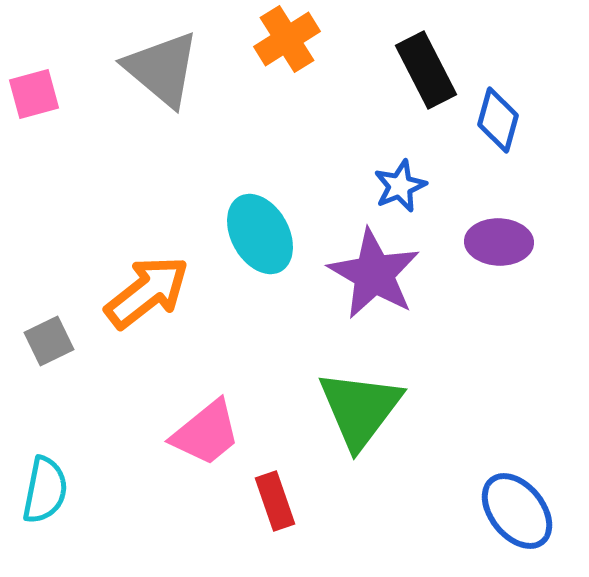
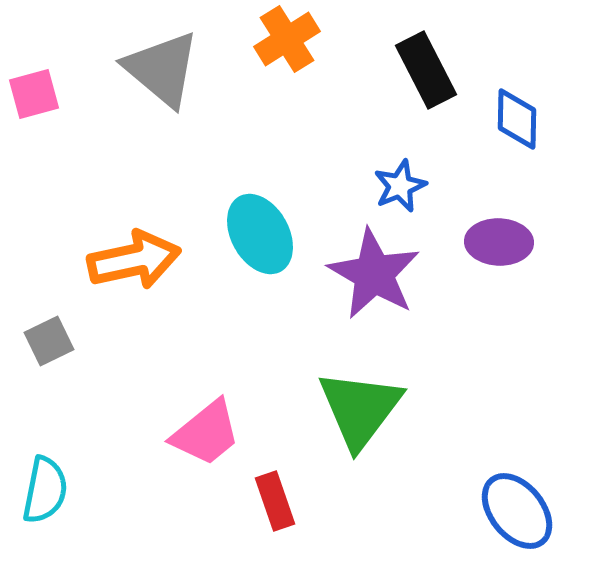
blue diamond: moved 19 px right, 1 px up; rotated 14 degrees counterclockwise
orange arrow: moved 13 px left, 32 px up; rotated 26 degrees clockwise
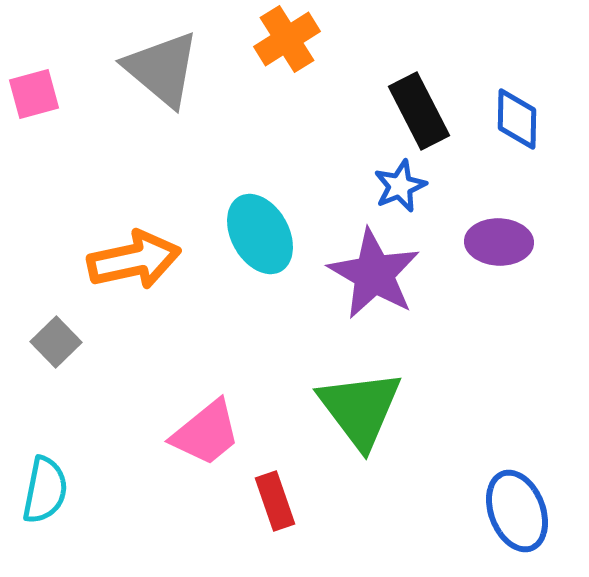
black rectangle: moved 7 px left, 41 px down
gray square: moved 7 px right, 1 px down; rotated 18 degrees counterclockwise
green triangle: rotated 14 degrees counterclockwise
blue ellipse: rotated 18 degrees clockwise
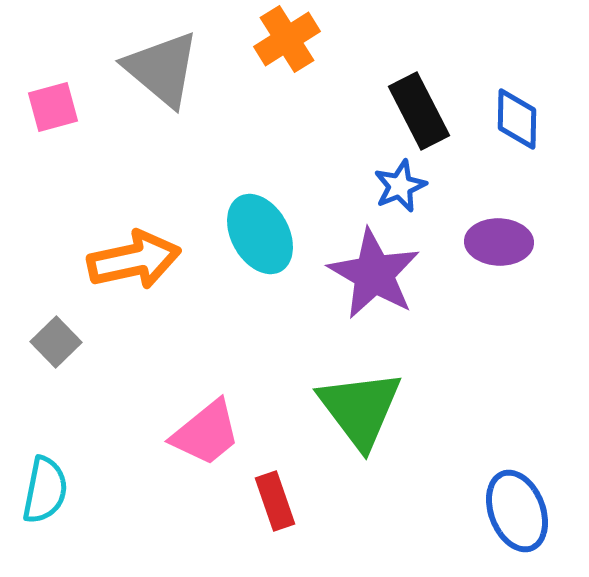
pink square: moved 19 px right, 13 px down
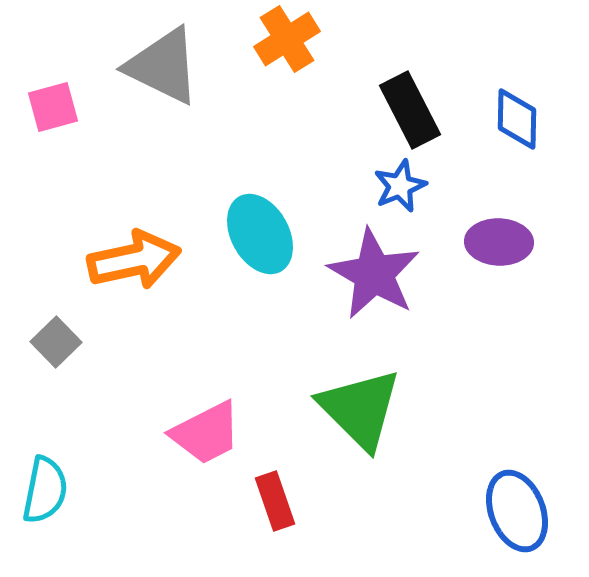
gray triangle: moved 1 px right, 3 px up; rotated 14 degrees counterclockwise
black rectangle: moved 9 px left, 1 px up
green triangle: rotated 8 degrees counterclockwise
pink trapezoid: rotated 12 degrees clockwise
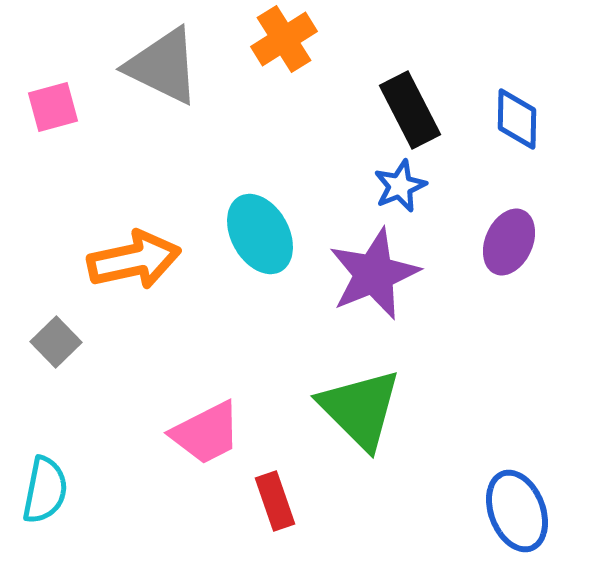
orange cross: moved 3 px left
purple ellipse: moved 10 px right; rotated 68 degrees counterclockwise
purple star: rotated 20 degrees clockwise
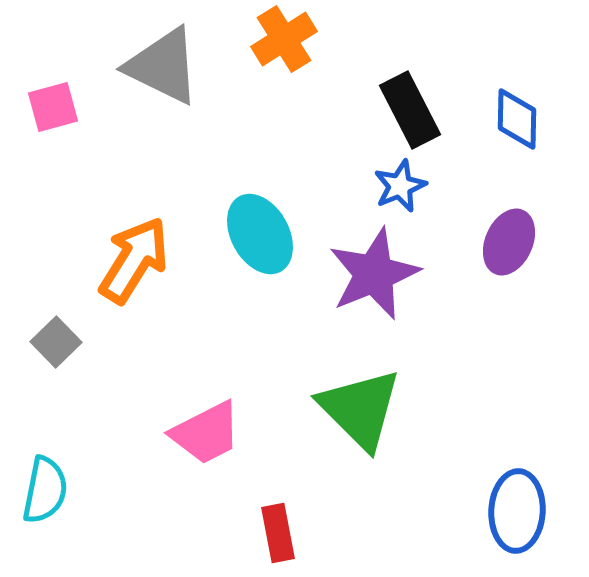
orange arrow: rotated 46 degrees counterclockwise
red rectangle: moved 3 px right, 32 px down; rotated 8 degrees clockwise
blue ellipse: rotated 24 degrees clockwise
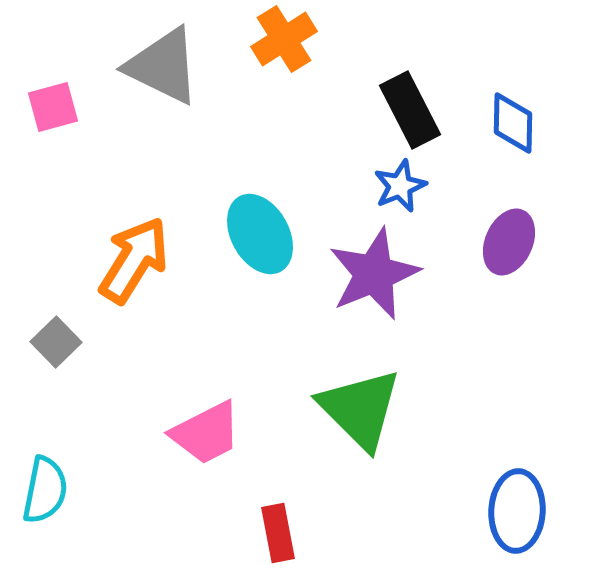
blue diamond: moved 4 px left, 4 px down
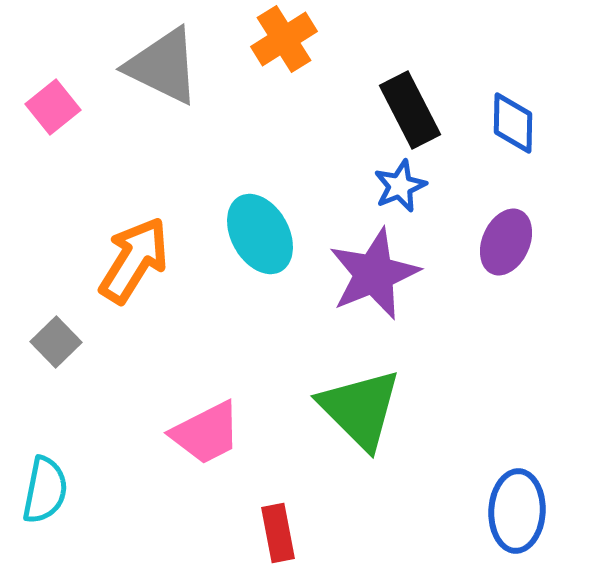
pink square: rotated 24 degrees counterclockwise
purple ellipse: moved 3 px left
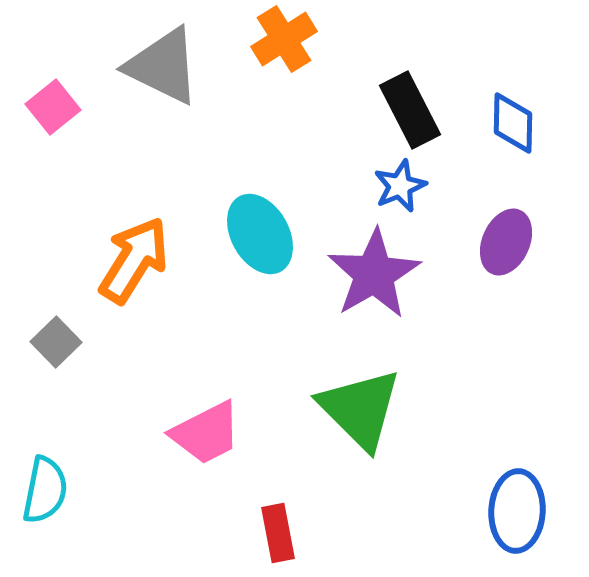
purple star: rotated 8 degrees counterclockwise
